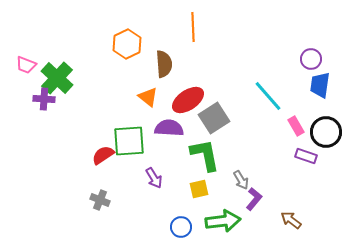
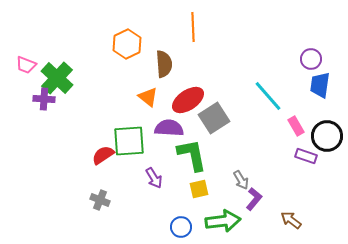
black circle: moved 1 px right, 4 px down
green L-shape: moved 13 px left
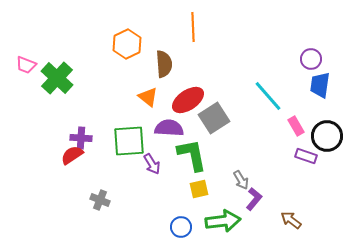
purple cross: moved 37 px right, 39 px down
red semicircle: moved 31 px left
purple arrow: moved 2 px left, 14 px up
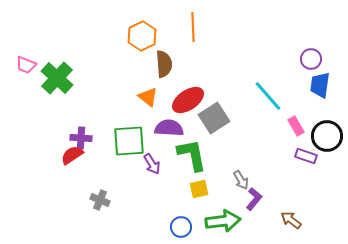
orange hexagon: moved 15 px right, 8 px up
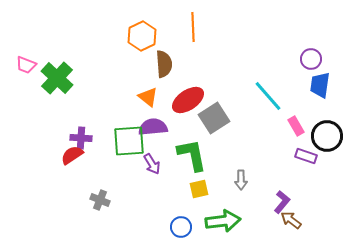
purple semicircle: moved 16 px left, 1 px up; rotated 8 degrees counterclockwise
gray arrow: rotated 30 degrees clockwise
purple L-shape: moved 28 px right, 3 px down
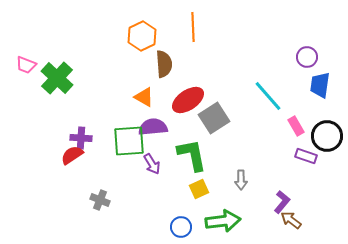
purple circle: moved 4 px left, 2 px up
orange triangle: moved 4 px left; rotated 10 degrees counterclockwise
yellow square: rotated 12 degrees counterclockwise
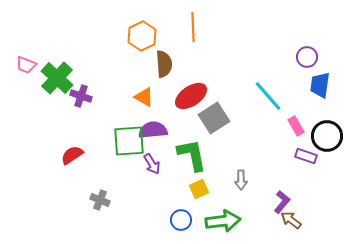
red ellipse: moved 3 px right, 4 px up
purple semicircle: moved 3 px down
purple cross: moved 42 px up; rotated 15 degrees clockwise
blue circle: moved 7 px up
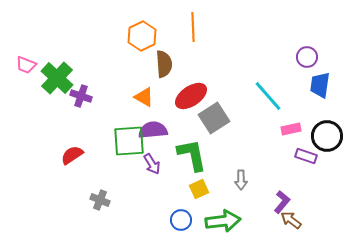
pink rectangle: moved 5 px left, 3 px down; rotated 72 degrees counterclockwise
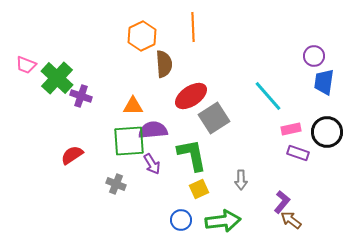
purple circle: moved 7 px right, 1 px up
blue trapezoid: moved 4 px right, 3 px up
orange triangle: moved 11 px left, 9 px down; rotated 30 degrees counterclockwise
black circle: moved 4 px up
purple rectangle: moved 8 px left, 3 px up
gray cross: moved 16 px right, 16 px up
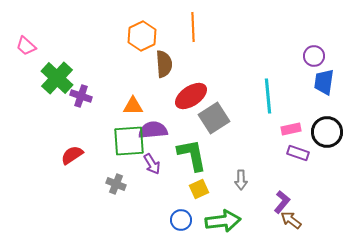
pink trapezoid: moved 19 px up; rotated 20 degrees clockwise
cyan line: rotated 36 degrees clockwise
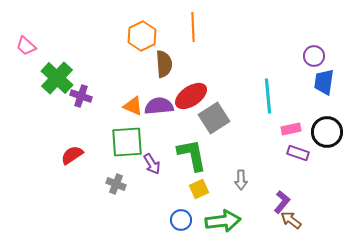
orange triangle: rotated 25 degrees clockwise
purple semicircle: moved 6 px right, 24 px up
green square: moved 2 px left, 1 px down
